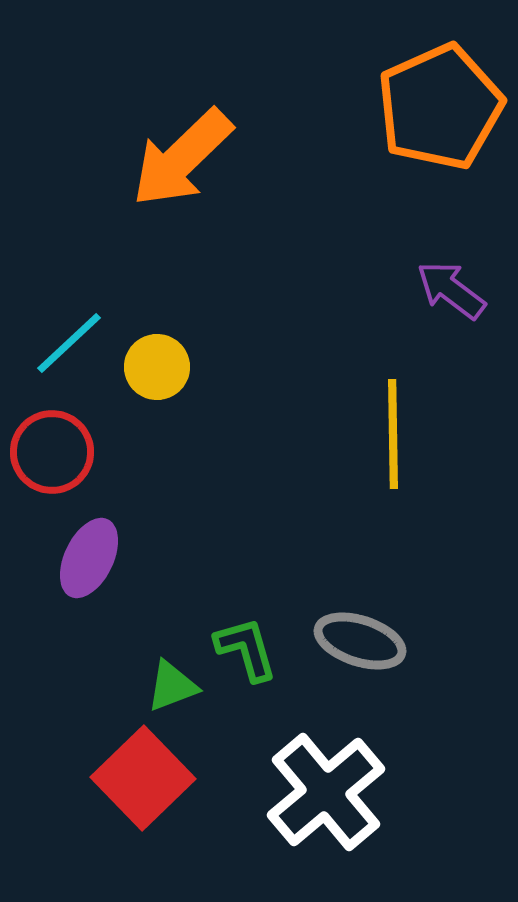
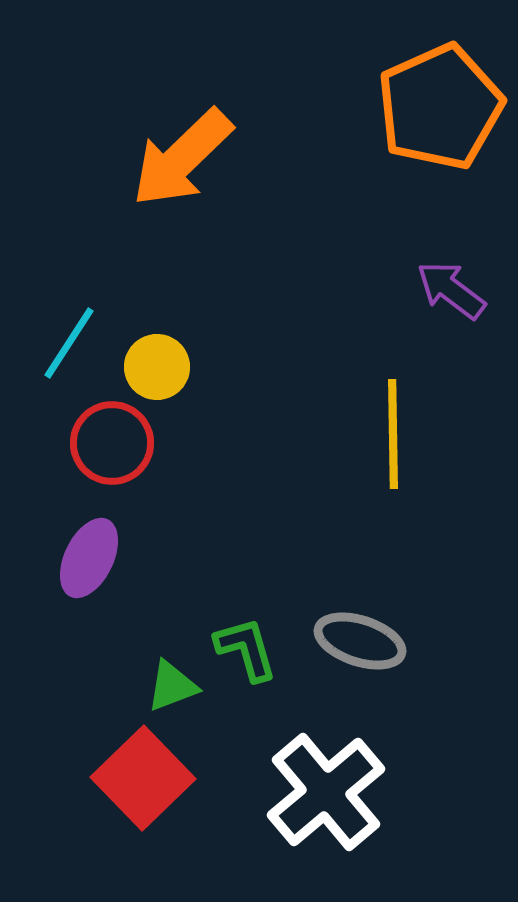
cyan line: rotated 14 degrees counterclockwise
red circle: moved 60 px right, 9 px up
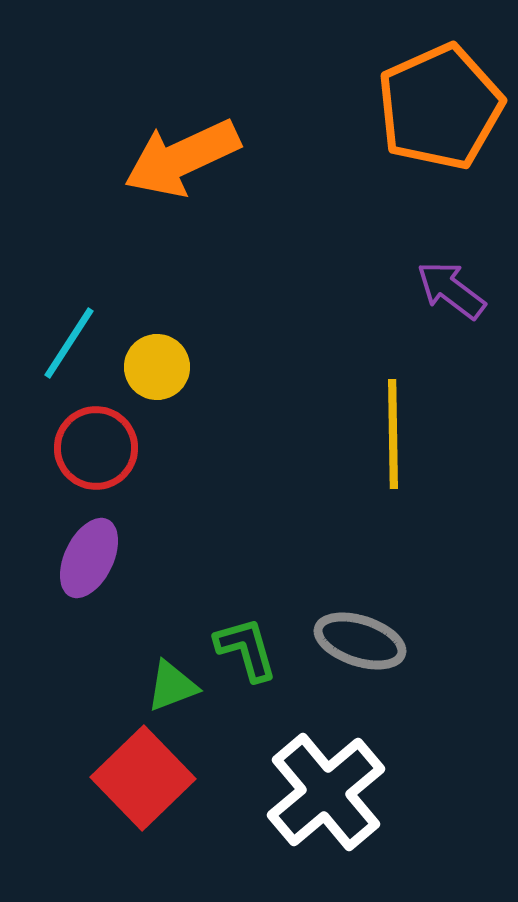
orange arrow: rotated 19 degrees clockwise
red circle: moved 16 px left, 5 px down
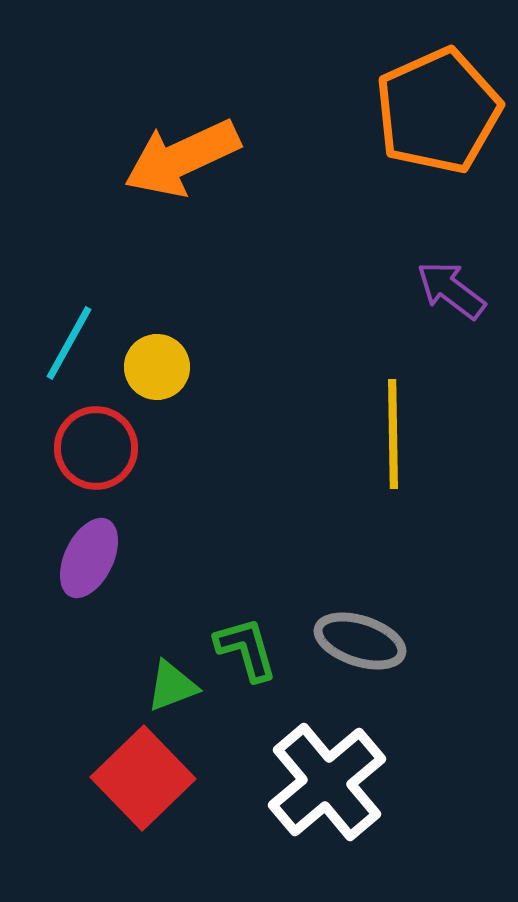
orange pentagon: moved 2 px left, 4 px down
cyan line: rotated 4 degrees counterclockwise
white cross: moved 1 px right, 10 px up
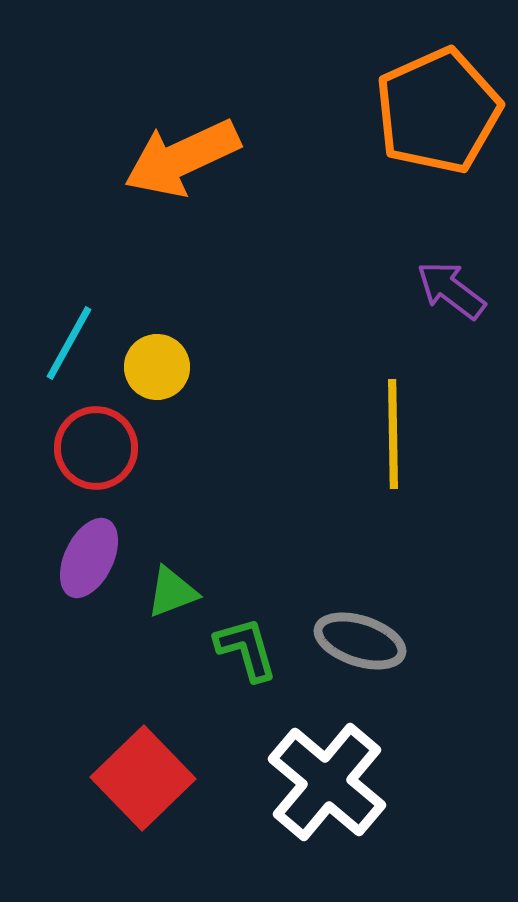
green triangle: moved 94 px up
white cross: rotated 10 degrees counterclockwise
